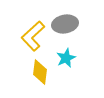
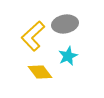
cyan star: moved 2 px right, 2 px up
yellow diamond: rotated 45 degrees counterclockwise
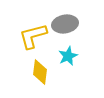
yellow L-shape: rotated 28 degrees clockwise
yellow diamond: rotated 45 degrees clockwise
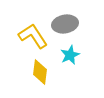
yellow L-shape: rotated 72 degrees clockwise
cyan star: moved 2 px right, 1 px up
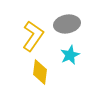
gray ellipse: moved 2 px right
yellow L-shape: rotated 68 degrees clockwise
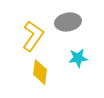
gray ellipse: moved 1 px right, 2 px up
cyan star: moved 8 px right, 3 px down; rotated 18 degrees clockwise
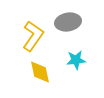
cyan star: moved 2 px left, 2 px down
yellow diamond: rotated 20 degrees counterclockwise
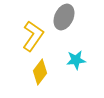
gray ellipse: moved 4 px left, 5 px up; rotated 55 degrees counterclockwise
yellow diamond: rotated 50 degrees clockwise
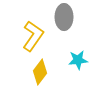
gray ellipse: rotated 25 degrees counterclockwise
cyan star: moved 2 px right
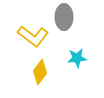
yellow L-shape: rotated 92 degrees clockwise
cyan star: moved 1 px left, 2 px up
